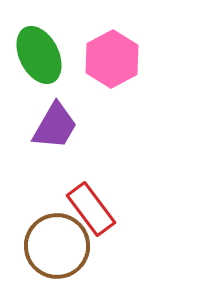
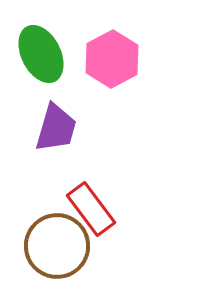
green ellipse: moved 2 px right, 1 px up
purple trapezoid: moved 1 px right, 2 px down; rotated 14 degrees counterclockwise
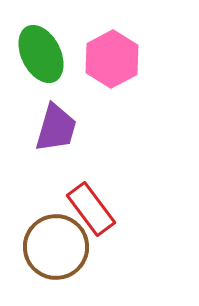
brown circle: moved 1 px left, 1 px down
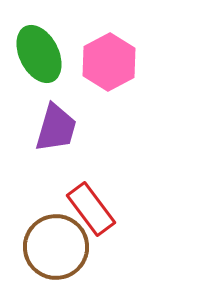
green ellipse: moved 2 px left
pink hexagon: moved 3 px left, 3 px down
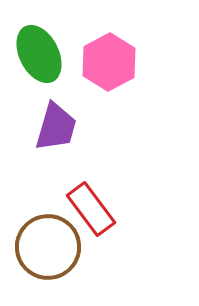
purple trapezoid: moved 1 px up
brown circle: moved 8 px left
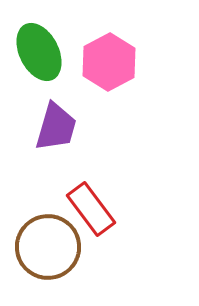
green ellipse: moved 2 px up
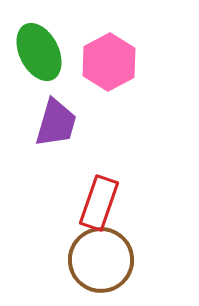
purple trapezoid: moved 4 px up
red rectangle: moved 8 px right, 6 px up; rotated 56 degrees clockwise
brown circle: moved 53 px right, 13 px down
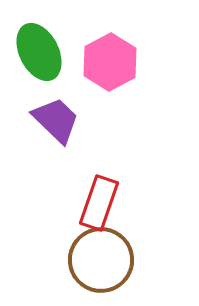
pink hexagon: moved 1 px right
purple trapezoid: moved 3 px up; rotated 62 degrees counterclockwise
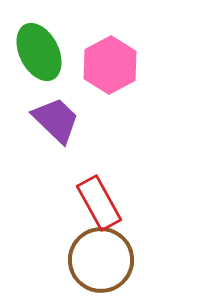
pink hexagon: moved 3 px down
red rectangle: rotated 48 degrees counterclockwise
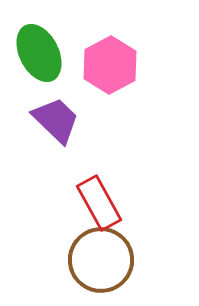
green ellipse: moved 1 px down
